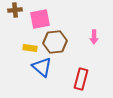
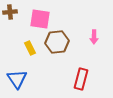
brown cross: moved 5 px left, 2 px down
pink square: rotated 20 degrees clockwise
brown hexagon: moved 2 px right
yellow rectangle: rotated 56 degrees clockwise
blue triangle: moved 25 px left, 12 px down; rotated 15 degrees clockwise
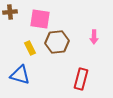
blue triangle: moved 3 px right, 4 px up; rotated 40 degrees counterclockwise
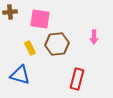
brown hexagon: moved 2 px down
red rectangle: moved 4 px left
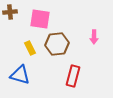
red rectangle: moved 4 px left, 3 px up
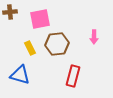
pink square: rotated 20 degrees counterclockwise
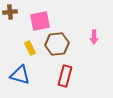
pink square: moved 2 px down
red rectangle: moved 8 px left
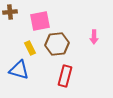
blue triangle: moved 1 px left, 5 px up
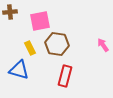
pink arrow: moved 9 px right, 8 px down; rotated 144 degrees clockwise
brown hexagon: rotated 15 degrees clockwise
